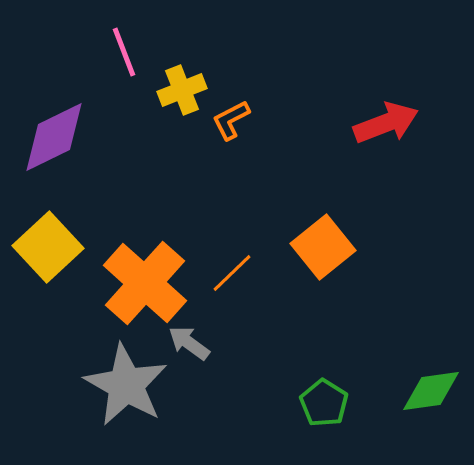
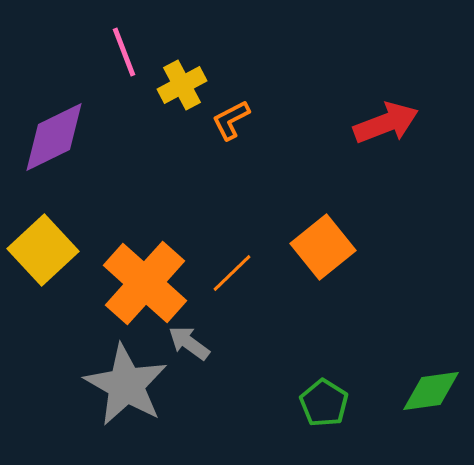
yellow cross: moved 5 px up; rotated 6 degrees counterclockwise
yellow square: moved 5 px left, 3 px down
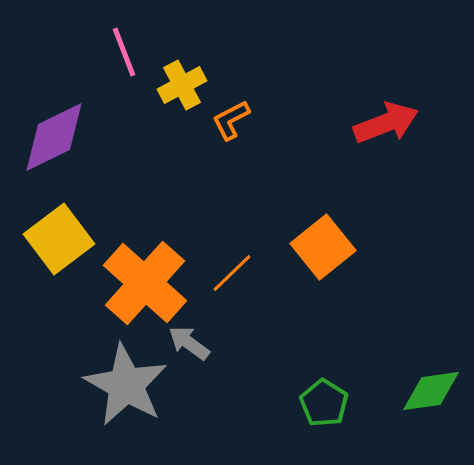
yellow square: moved 16 px right, 11 px up; rotated 6 degrees clockwise
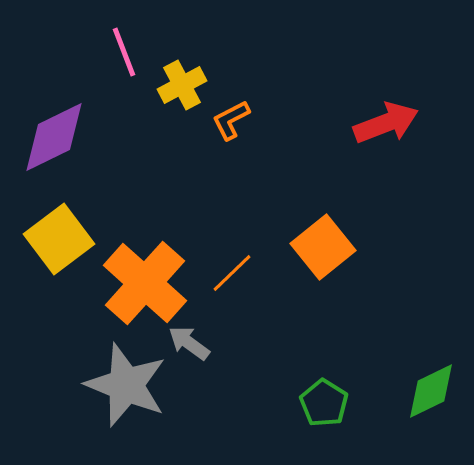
gray star: rotated 8 degrees counterclockwise
green diamond: rotated 18 degrees counterclockwise
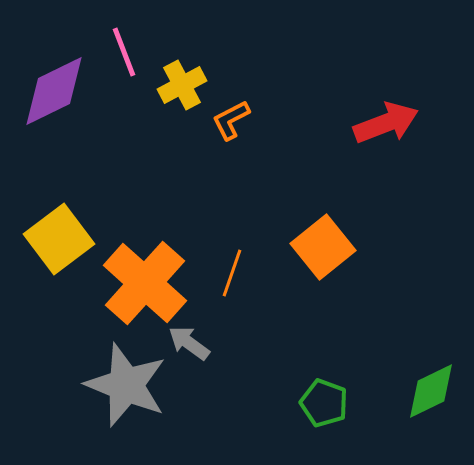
purple diamond: moved 46 px up
orange line: rotated 27 degrees counterclockwise
green pentagon: rotated 12 degrees counterclockwise
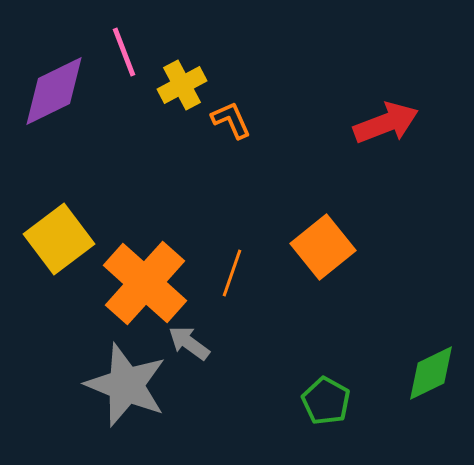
orange L-shape: rotated 93 degrees clockwise
green diamond: moved 18 px up
green pentagon: moved 2 px right, 2 px up; rotated 9 degrees clockwise
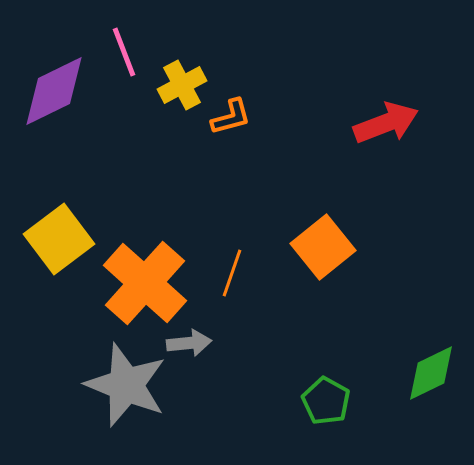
orange L-shape: moved 3 px up; rotated 99 degrees clockwise
gray arrow: rotated 138 degrees clockwise
